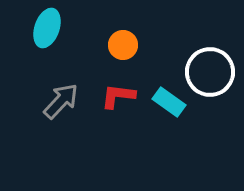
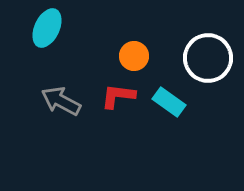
cyan ellipse: rotated 6 degrees clockwise
orange circle: moved 11 px right, 11 px down
white circle: moved 2 px left, 14 px up
gray arrow: rotated 105 degrees counterclockwise
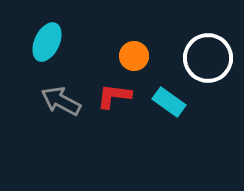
cyan ellipse: moved 14 px down
red L-shape: moved 4 px left
